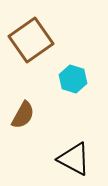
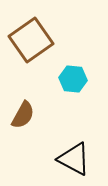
cyan hexagon: rotated 12 degrees counterclockwise
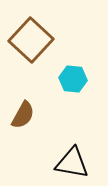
brown square: rotated 12 degrees counterclockwise
black triangle: moved 2 px left, 4 px down; rotated 18 degrees counterclockwise
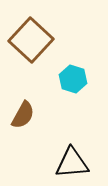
cyan hexagon: rotated 12 degrees clockwise
black triangle: rotated 15 degrees counterclockwise
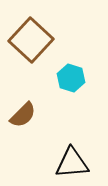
cyan hexagon: moved 2 px left, 1 px up
brown semicircle: rotated 16 degrees clockwise
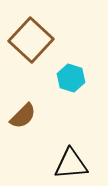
brown semicircle: moved 1 px down
black triangle: moved 1 px left, 1 px down
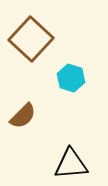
brown square: moved 1 px up
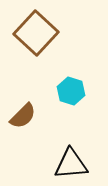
brown square: moved 5 px right, 6 px up
cyan hexagon: moved 13 px down
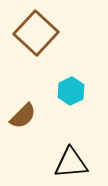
cyan hexagon: rotated 16 degrees clockwise
black triangle: moved 1 px up
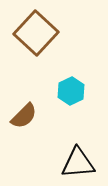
brown semicircle: moved 1 px right
black triangle: moved 7 px right
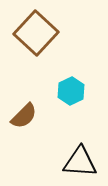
black triangle: moved 2 px right, 1 px up; rotated 9 degrees clockwise
